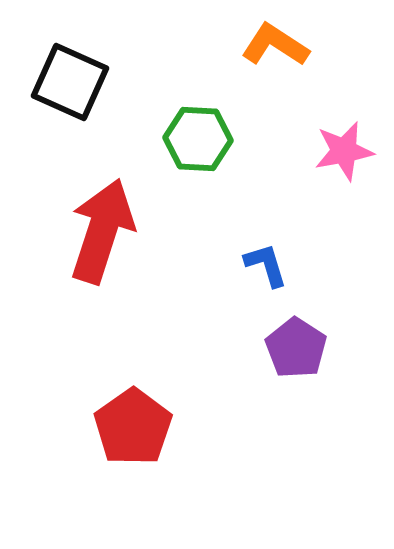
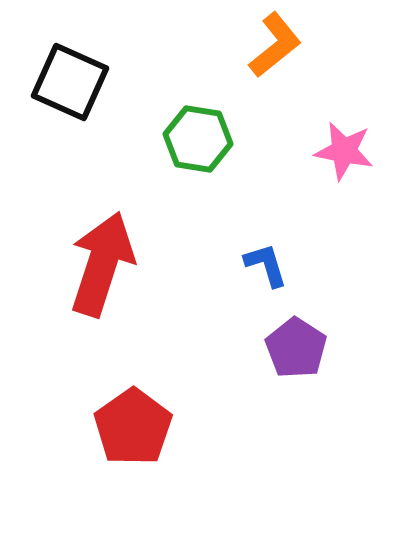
orange L-shape: rotated 108 degrees clockwise
green hexagon: rotated 6 degrees clockwise
pink star: rotated 22 degrees clockwise
red arrow: moved 33 px down
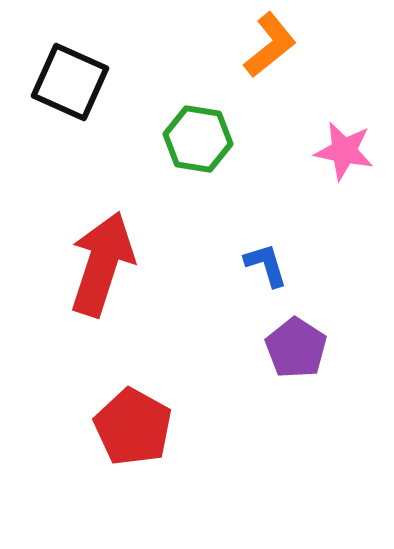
orange L-shape: moved 5 px left
red pentagon: rotated 8 degrees counterclockwise
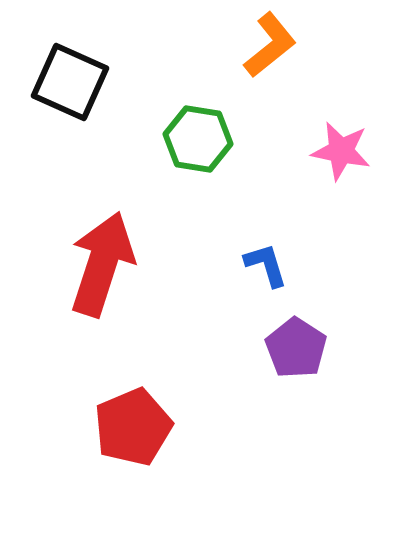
pink star: moved 3 px left
red pentagon: rotated 20 degrees clockwise
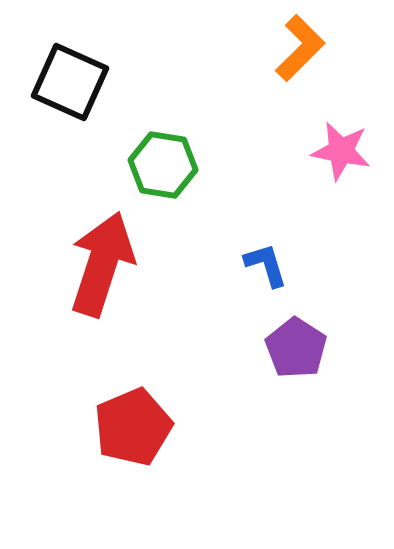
orange L-shape: moved 30 px right, 3 px down; rotated 6 degrees counterclockwise
green hexagon: moved 35 px left, 26 px down
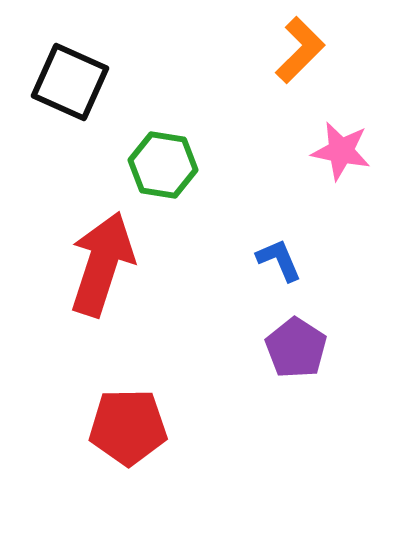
orange L-shape: moved 2 px down
blue L-shape: moved 13 px right, 5 px up; rotated 6 degrees counterclockwise
red pentagon: moved 5 px left; rotated 22 degrees clockwise
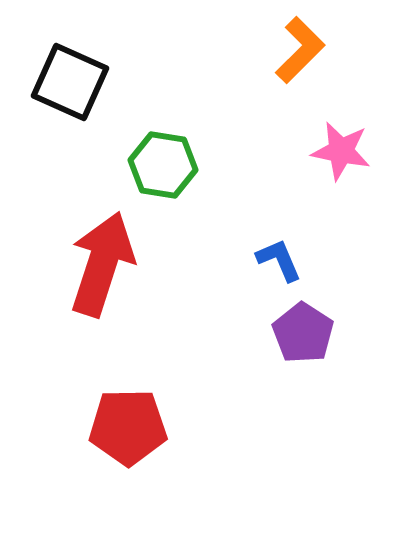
purple pentagon: moved 7 px right, 15 px up
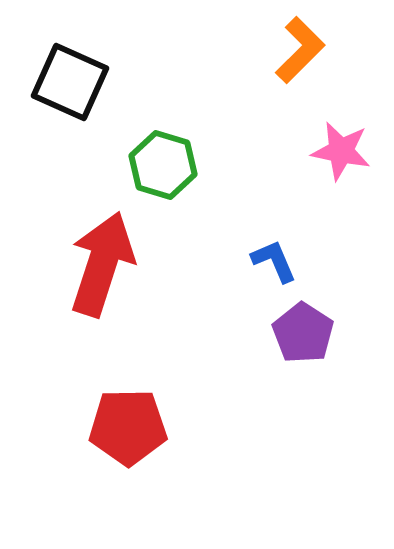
green hexagon: rotated 8 degrees clockwise
blue L-shape: moved 5 px left, 1 px down
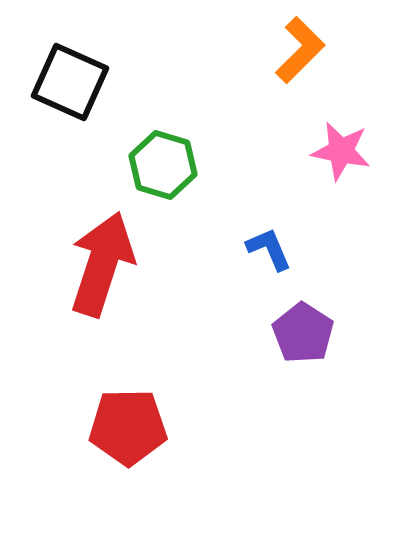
blue L-shape: moved 5 px left, 12 px up
